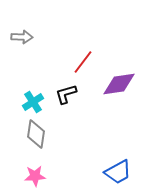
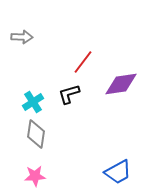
purple diamond: moved 2 px right
black L-shape: moved 3 px right
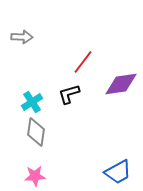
cyan cross: moved 1 px left
gray diamond: moved 2 px up
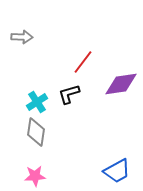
cyan cross: moved 5 px right
blue trapezoid: moved 1 px left, 1 px up
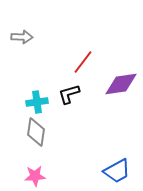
cyan cross: rotated 25 degrees clockwise
